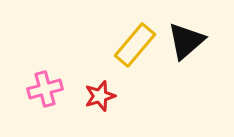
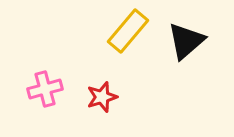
yellow rectangle: moved 7 px left, 14 px up
red star: moved 2 px right, 1 px down
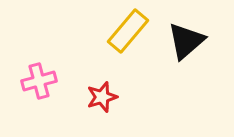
pink cross: moved 6 px left, 8 px up
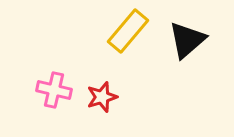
black triangle: moved 1 px right, 1 px up
pink cross: moved 15 px right, 9 px down; rotated 28 degrees clockwise
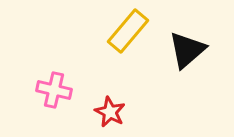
black triangle: moved 10 px down
red star: moved 8 px right, 15 px down; rotated 28 degrees counterclockwise
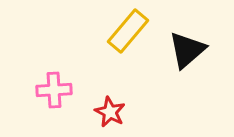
pink cross: rotated 16 degrees counterclockwise
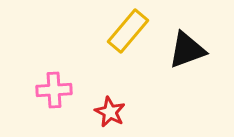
black triangle: rotated 21 degrees clockwise
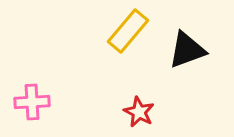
pink cross: moved 22 px left, 12 px down
red star: moved 29 px right
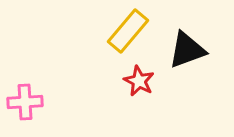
pink cross: moved 7 px left
red star: moved 31 px up
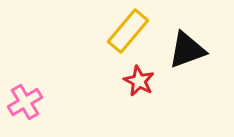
pink cross: rotated 28 degrees counterclockwise
